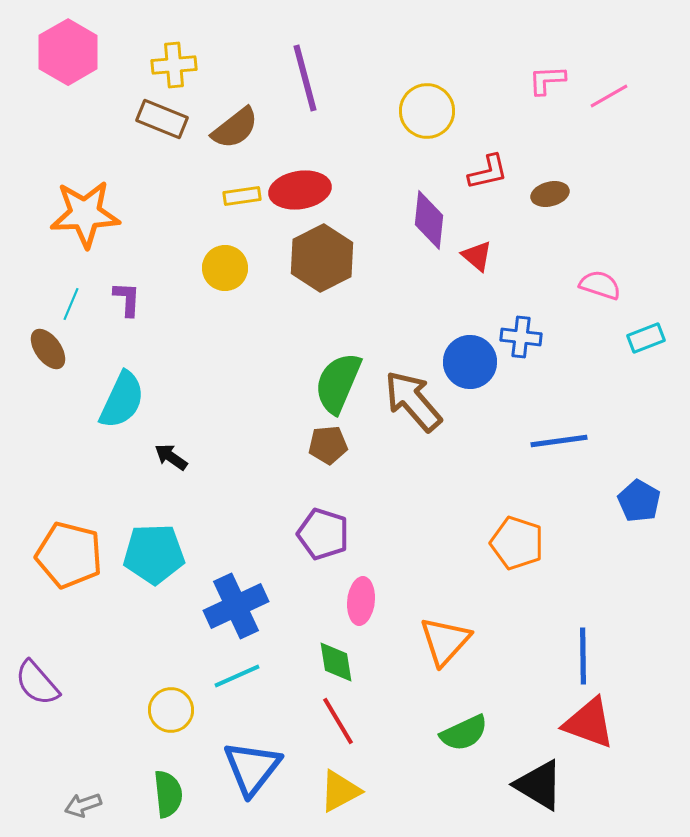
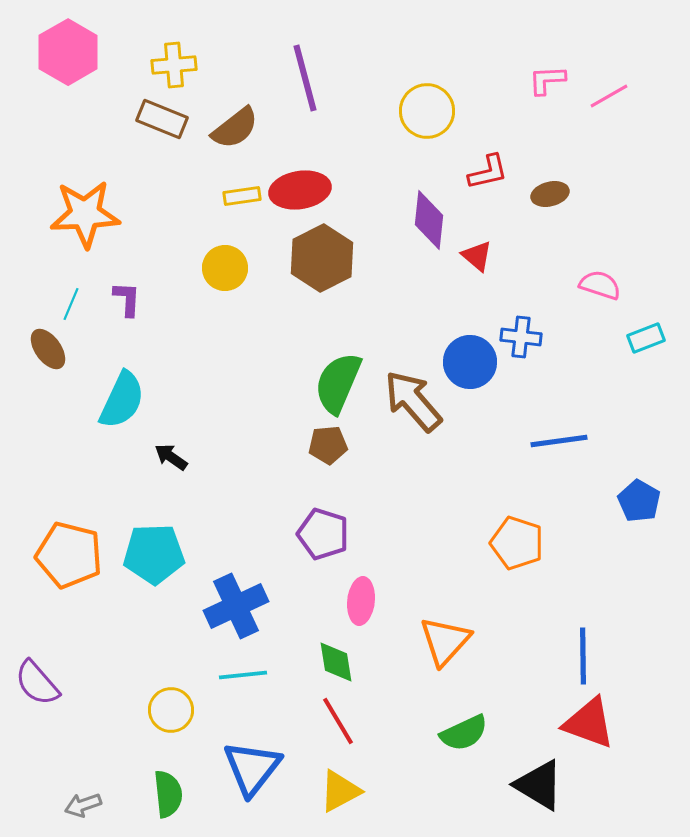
cyan line at (237, 676): moved 6 px right, 1 px up; rotated 18 degrees clockwise
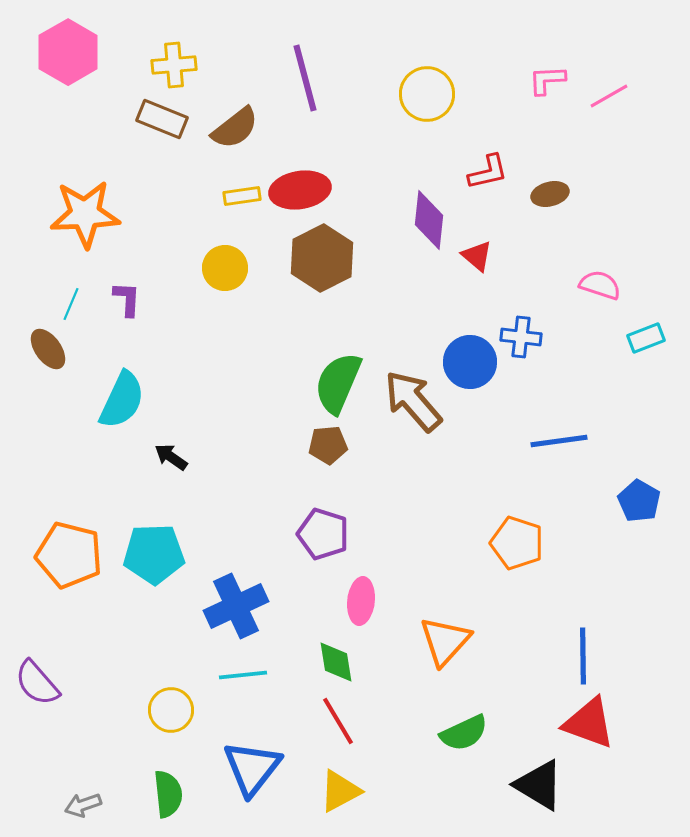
yellow circle at (427, 111): moved 17 px up
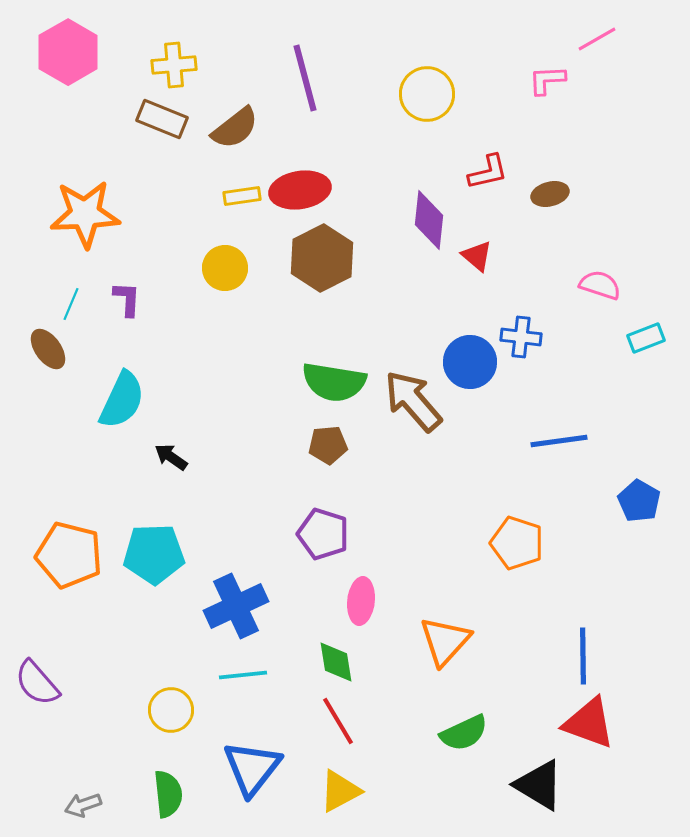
pink line at (609, 96): moved 12 px left, 57 px up
green semicircle at (338, 383): moved 4 px left, 1 px up; rotated 104 degrees counterclockwise
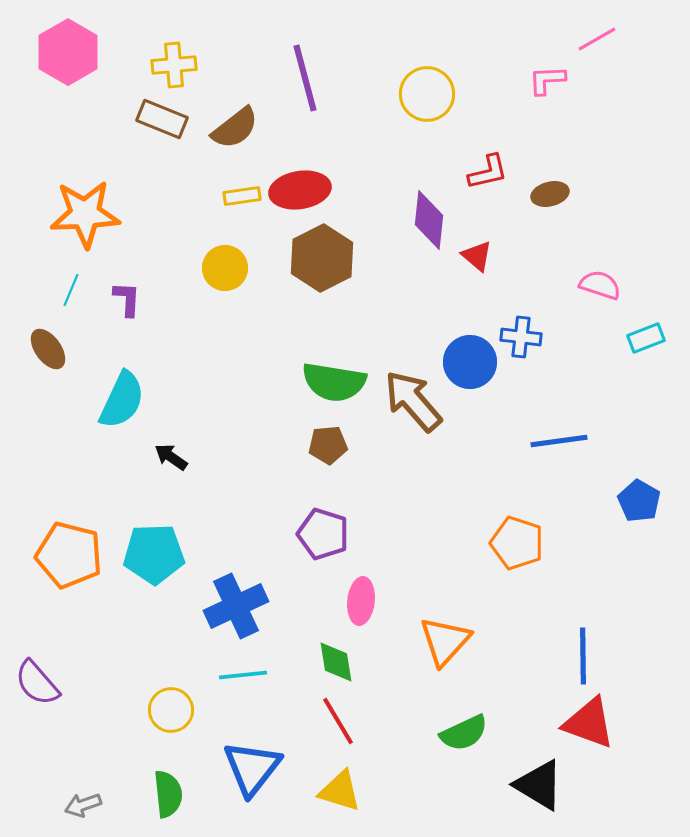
cyan line at (71, 304): moved 14 px up
yellow triangle at (340, 791): rotated 45 degrees clockwise
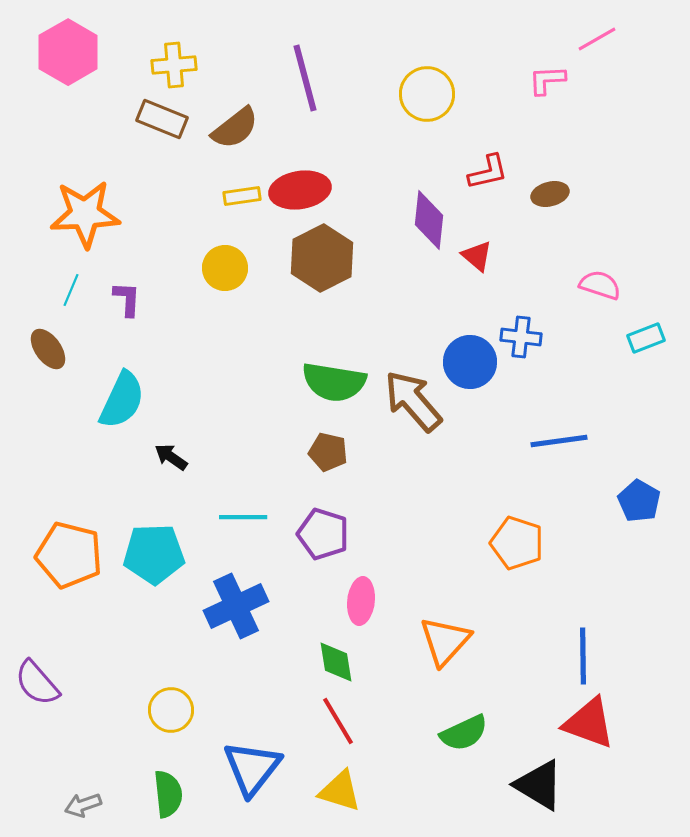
brown pentagon at (328, 445): moved 7 px down; rotated 18 degrees clockwise
cyan line at (243, 675): moved 158 px up; rotated 6 degrees clockwise
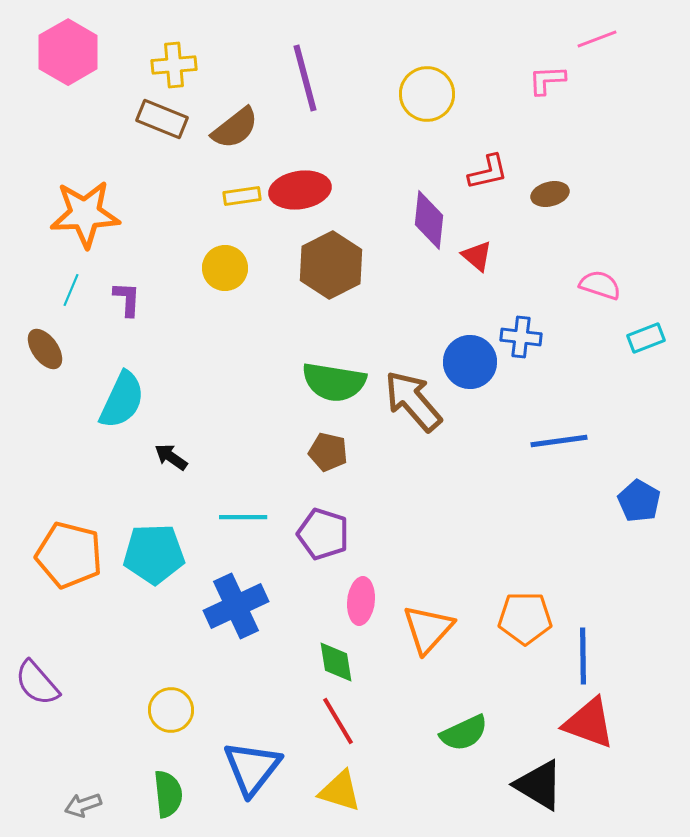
pink line at (597, 39): rotated 9 degrees clockwise
brown hexagon at (322, 258): moved 9 px right, 7 px down
brown ellipse at (48, 349): moved 3 px left
orange pentagon at (517, 543): moved 8 px right, 75 px down; rotated 18 degrees counterclockwise
orange triangle at (445, 641): moved 17 px left, 12 px up
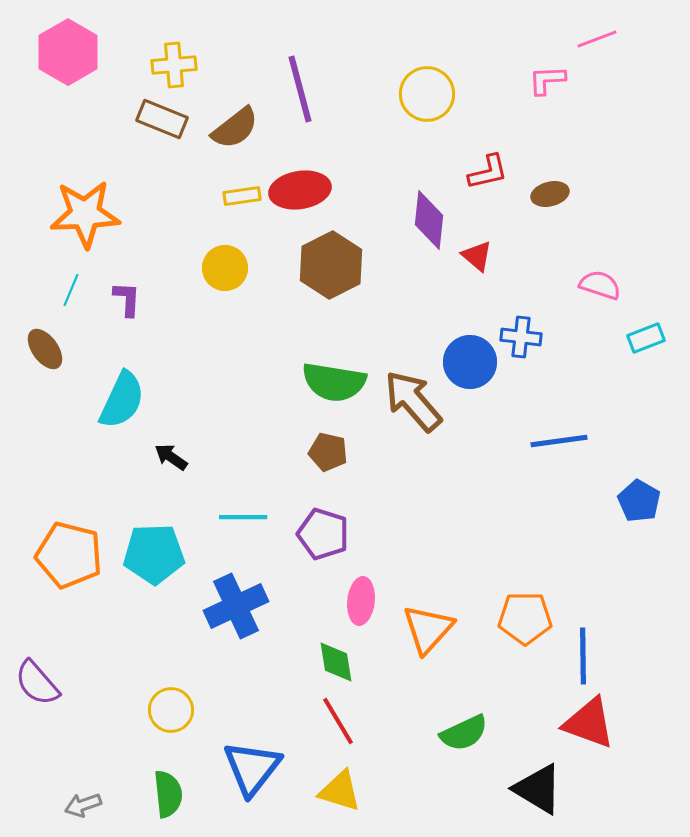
purple line at (305, 78): moved 5 px left, 11 px down
black triangle at (539, 785): moved 1 px left, 4 px down
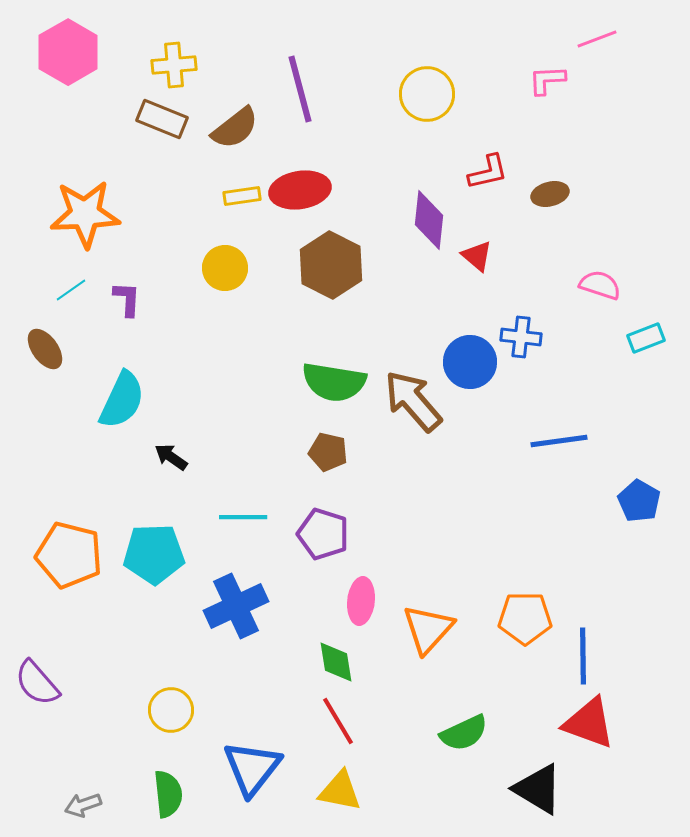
brown hexagon at (331, 265): rotated 6 degrees counterclockwise
cyan line at (71, 290): rotated 32 degrees clockwise
yellow triangle at (340, 791): rotated 6 degrees counterclockwise
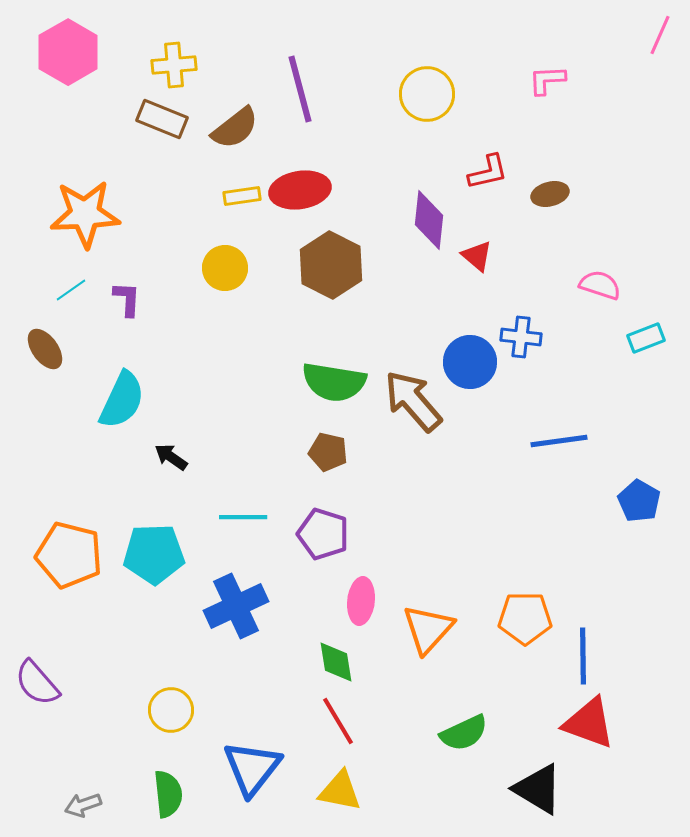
pink line at (597, 39): moved 63 px right, 4 px up; rotated 45 degrees counterclockwise
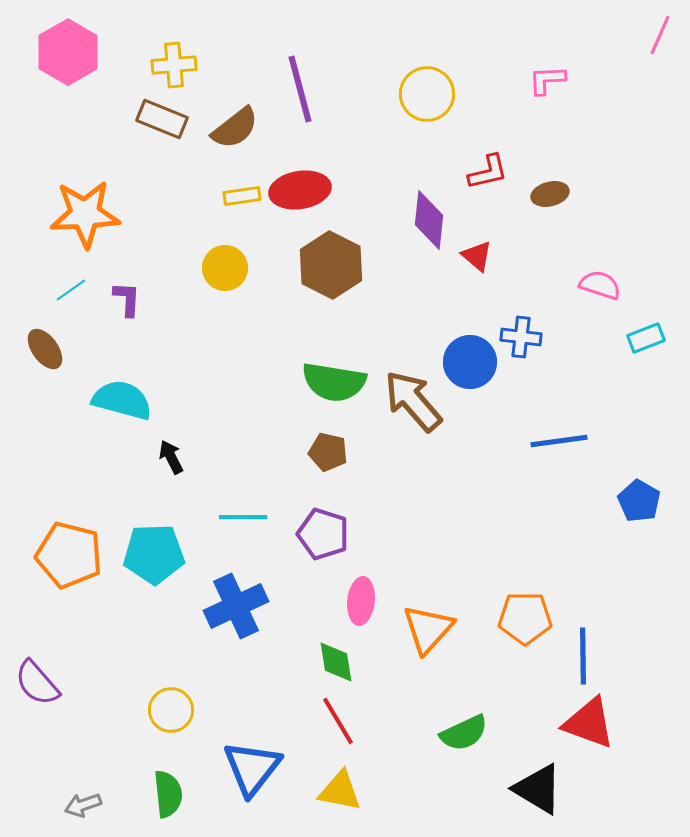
cyan semicircle at (122, 400): rotated 100 degrees counterclockwise
black arrow at (171, 457): rotated 28 degrees clockwise
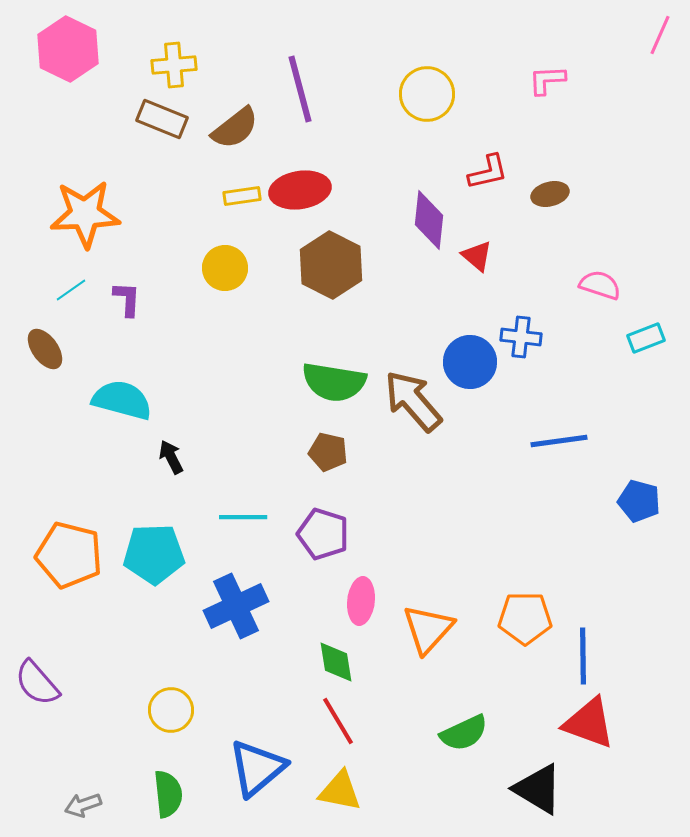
pink hexagon at (68, 52): moved 3 px up; rotated 4 degrees counterclockwise
blue pentagon at (639, 501): rotated 15 degrees counterclockwise
blue triangle at (252, 768): moved 5 px right; rotated 12 degrees clockwise
